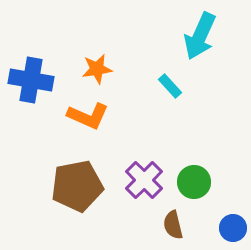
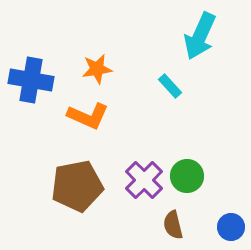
green circle: moved 7 px left, 6 px up
blue circle: moved 2 px left, 1 px up
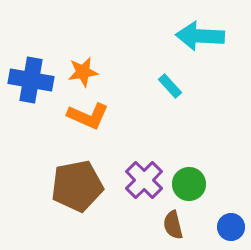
cyan arrow: rotated 69 degrees clockwise
orange star: moved 14 px left, 3 px down
green circle: moved 2 px right, 8 px down
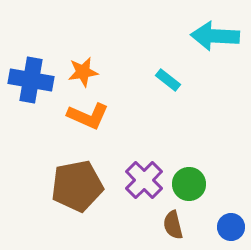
cyan arrow: moved 15 px right
cyan rectangle: moved 2 px left, 6 px up; rotated 10 degrees counterclockwise
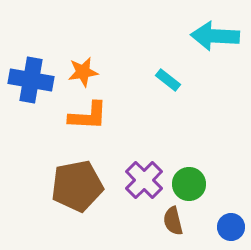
orange L-shape: rotated 21 degrees counterclockwise
brown semicircle: moved 4 px up
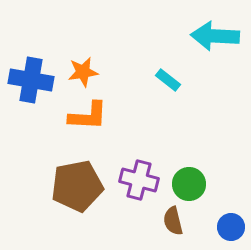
purple cross: moved 5 px left; rotated 30 degrees counterclockwise
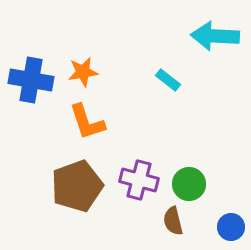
orange L-shape: moved 1 px left, 6 px down; rotated 69 degrees clockwise
brown pentagon: rotated 9 degrees counterclockwise
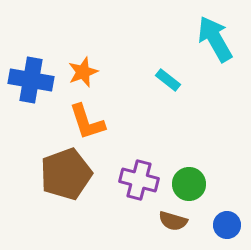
cyan arrow: moved 3 px down; rotated 57 degrees clockwise
orange star: rotated 12 degrees counterclockwise
brown pentagon: moved 11 px left, 12 px up
brown semicircle: rotated 60 degrees counterclockwise
blue circle: moved 4 px left, 2 px up
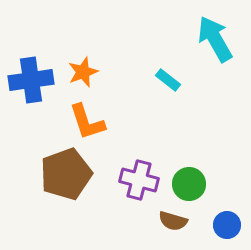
blue cross: rotated 18 degrees counterclockwise
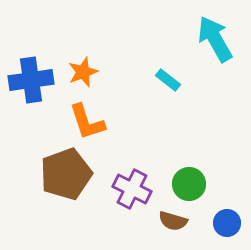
purple cross: moved 7 px left, 9 px down; rotated 12 degrees clockwise
blue circle: moved 2 px up
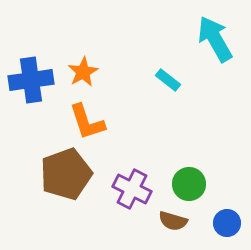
orange star: rotated 8 degrees counterclockwise
